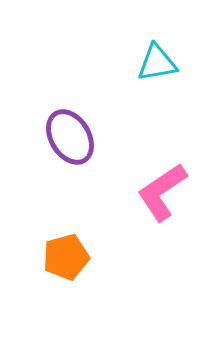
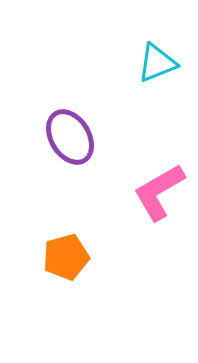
cyan triangle: rotated 12 degrees counterclockwise
pink L-shape: moved 3 px left; rotated 4 degrees clockwise
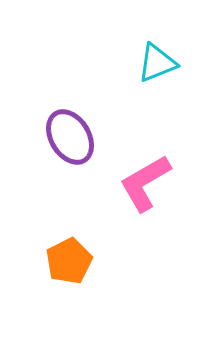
pink L-shape: moved 14 px left, 9 px up
orange pentagon: moved 3 px right, 4 px down; rotated 12 degrees counterclockwise
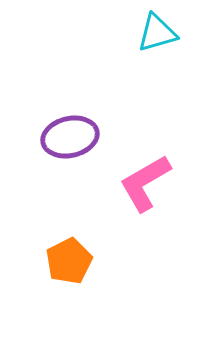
cyan triangle: moved 30 px up; rotated 6 degrees clockwise
purple ellipse: rotated 72 degrees counterclockwise
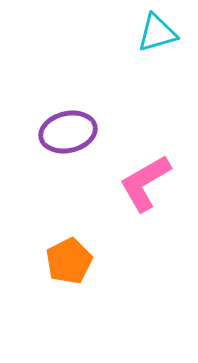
purple ellipse: moved 2 px left, 5 px up
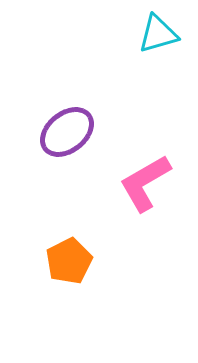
cyan triangle: moved 1 px right, 1 px down
purple ellipse: moved 1 px left; rotated 26 degrees counterclockwise
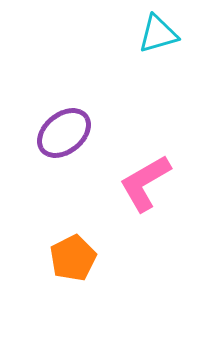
purple ellipse: moved 3 px left, 1 px down
orange pentagon: moved 4 px right, 3 px up
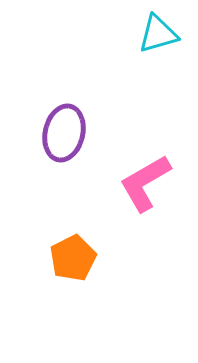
purple ellipse: rotated 38 degrees counterclockwise
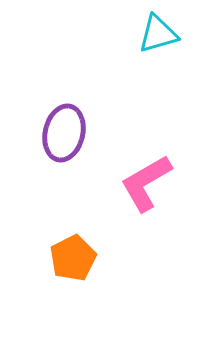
pink L-shape: moved 1 px right
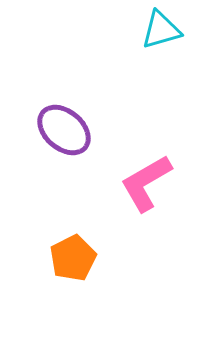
cyan triangle: moved 3 px right, 4 px up
purple ellipse: moved 3 px up; rotated 62 degrees counterclockwise
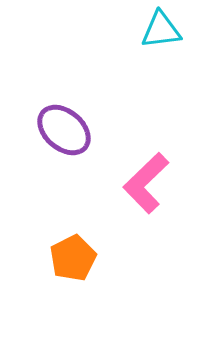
cyan triangle: rotated 9 degrees clockwise
pink L-shape: rotated 14 degrees counterclockwise
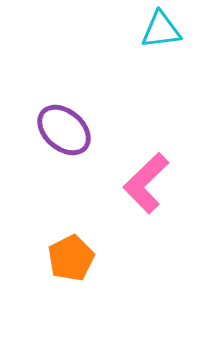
orange pentagon: moved 2 px left
